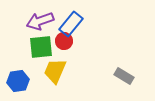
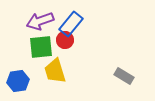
red circle: moved 1 px right, 1 px up
yellow trapezoid: rotated 40 degrees counterclockwise
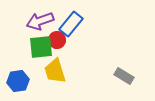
red circle: moved 8 px left
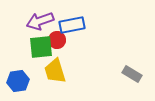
blue rectangle: moved 1 px right, 1 px down; rotated 40 degrees clockwise
gray rectangle: moved 8 px right, 2 px up
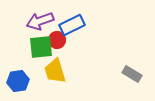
blue rectangle: rotated 15 degrees counterclockwise
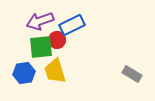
blue hexagon: moved 6 px right, 8 px up
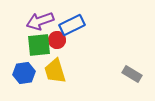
green square: moved 2 px left, 2 px up
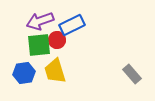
gray rectangle: rotated 18 degrees clockwise
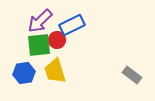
purple arrow: rotated 24 degrees counterclockwise
gray rectangle: moved 1 px down; rotated 12 degrees counterclockwise
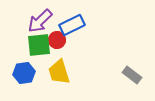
yellow trapezoid: moved 4 px right, 1 px down
